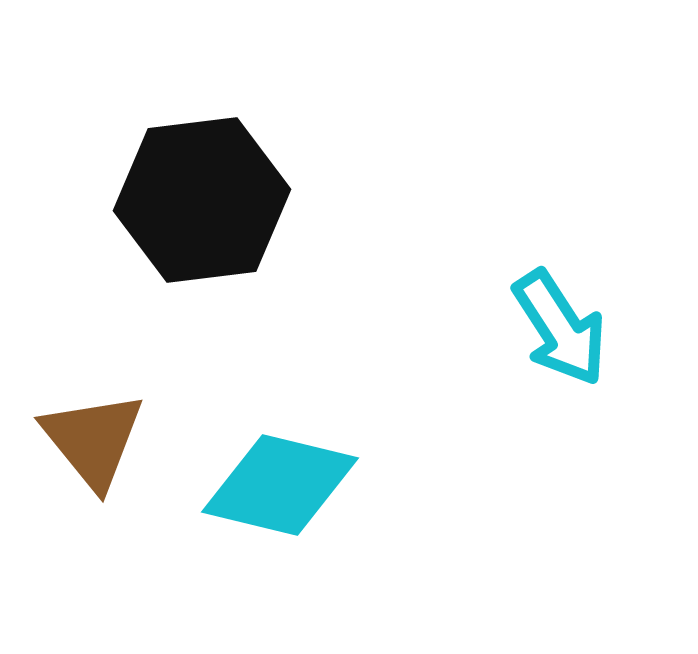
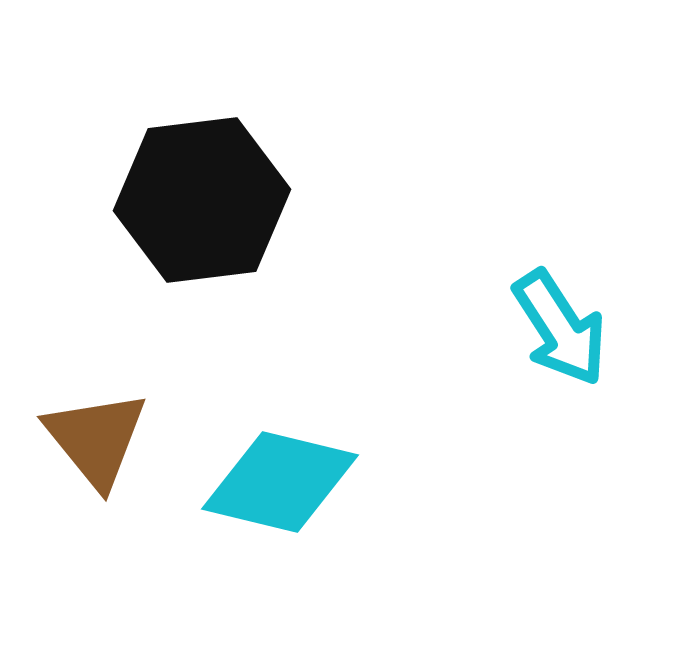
brown triangle: moved 3 px right, 1 px up
cyan diamond: moved 3 px up
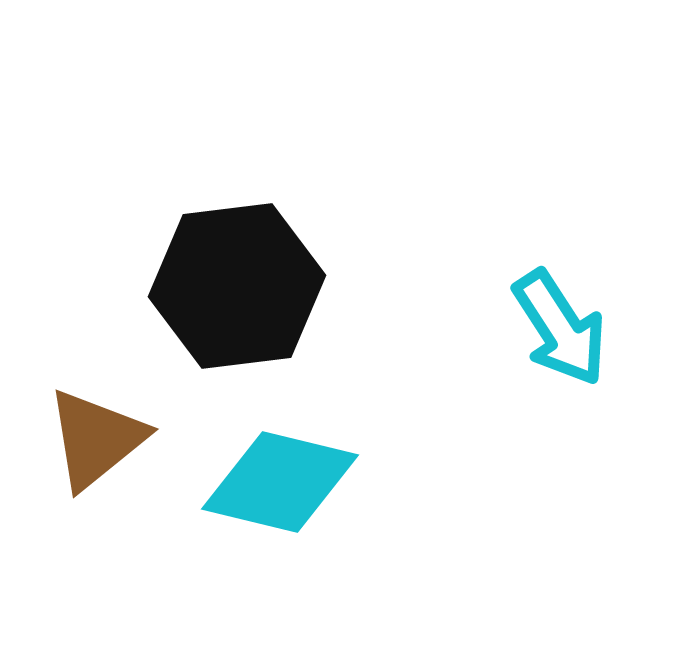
black hexagon: moved 35 px right, 86 px down
brown triangle: rotated 30 degrees clockwise
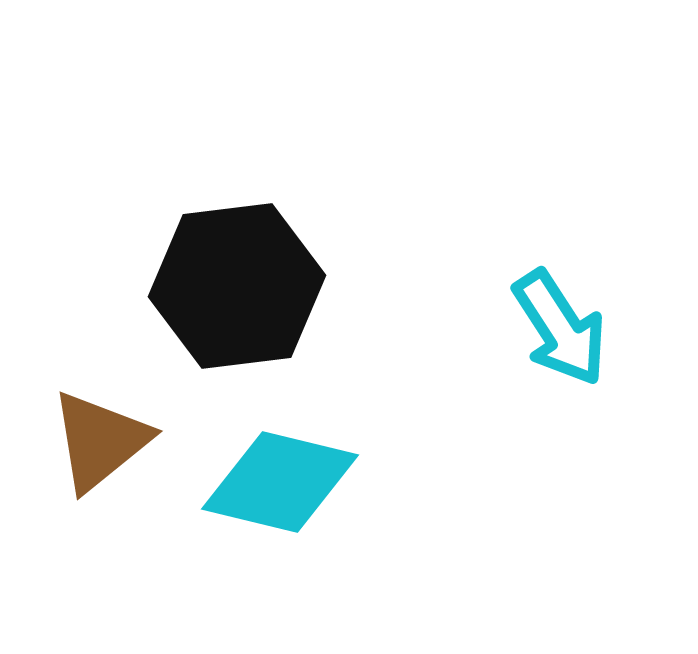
brown triangle: moved 4 px right, 2 px down
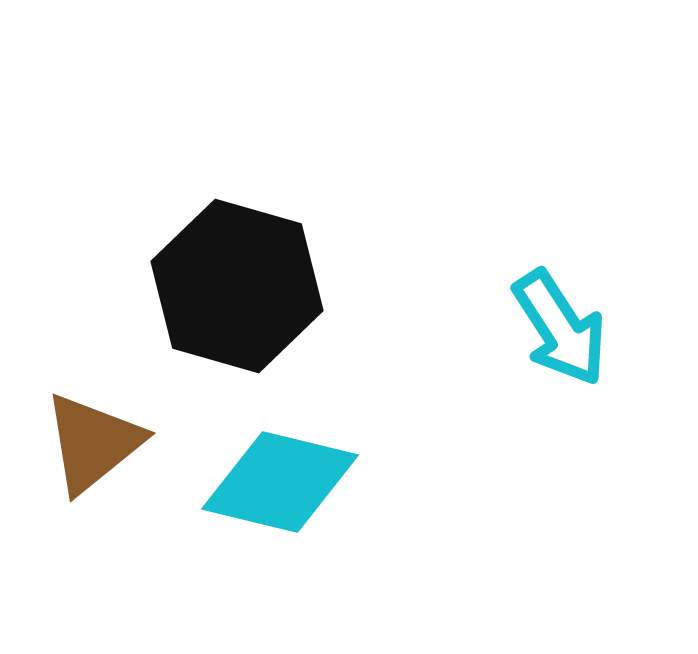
black hexagon: rotated 23 degrees clockwise
brown triangle: moved 7 px left, 2 px down
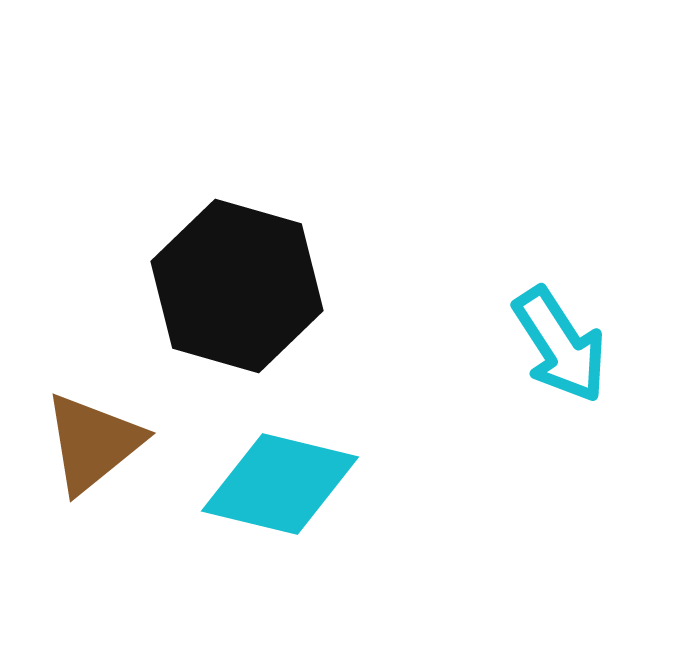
cyan arrow: moved 17 px down
cyan diamond: moved 2 px down
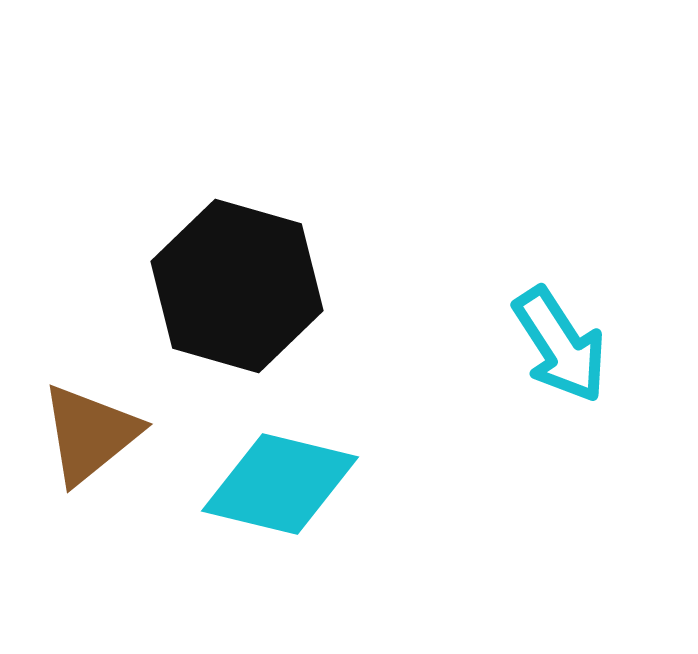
brown triangle: moved 3 px left, 9 px up
